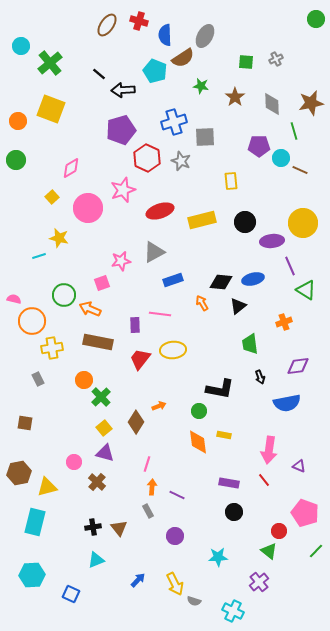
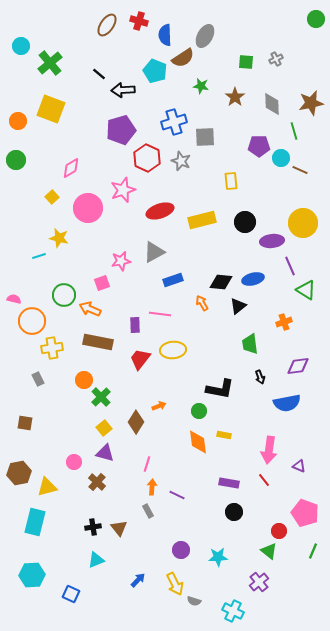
purple circle at (175, 536): moved 6 px right, 14 px down
green line at (316, 551): moved 3 px left; rotated 21 degrees counterclockwise
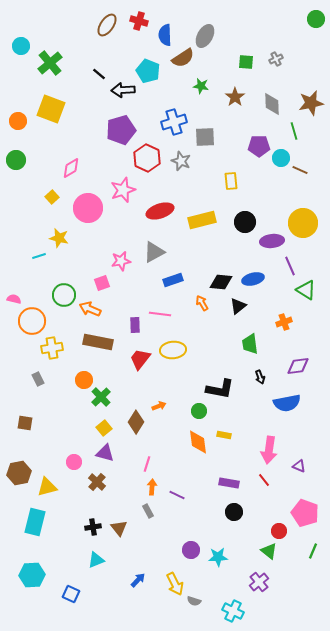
cyan pentagon at (155, 71): moved 7 px left
purple circle at (181, 550): moved 10 px right
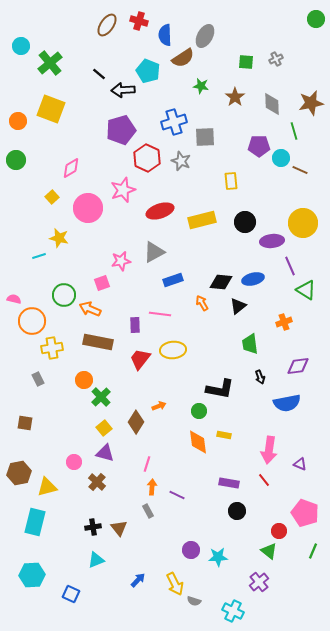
purple triangle at (299, 466): moved 1 px right, 2 px up
black circle at (234, 512): moved 3 px right, 1 px up
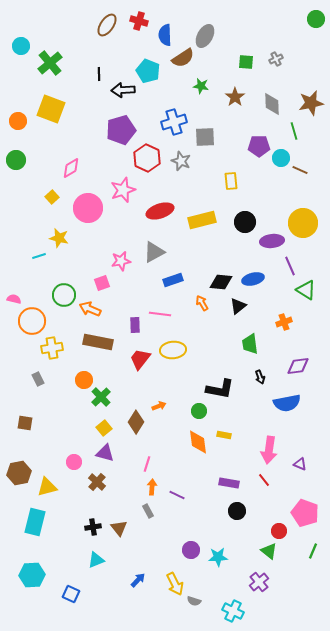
black line at (99, 74): rotated 48 degrees clockwise
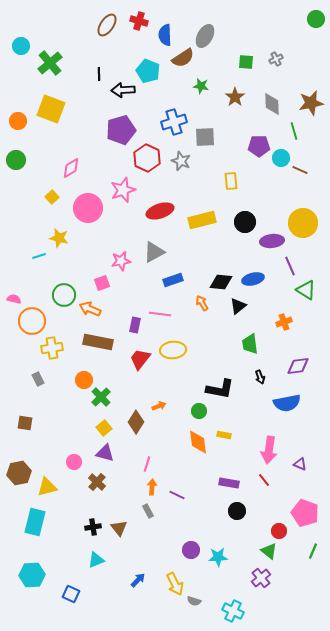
purple rectangle at (135, 325): rotated 14 degrees clockwise
purple cross at (259, 582): moved 2 px right, 4 px up
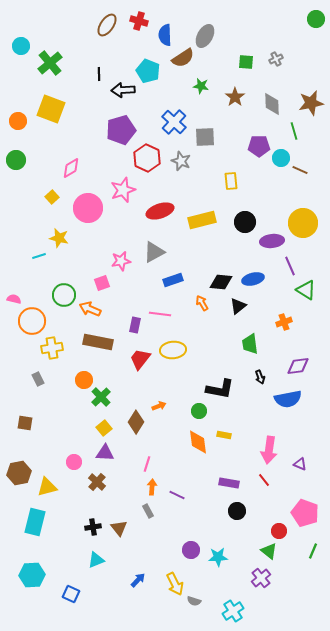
blue cross at (174, 122): rotated 30 degrees counterclockwise
blue semicircle at (287, 403): moved 1 px right, 4 px up
purple triangle at (105, 453): rotated 12 degrees counterclockwise
cyan cross at (233, 611): rotated 30 degrees clockwise
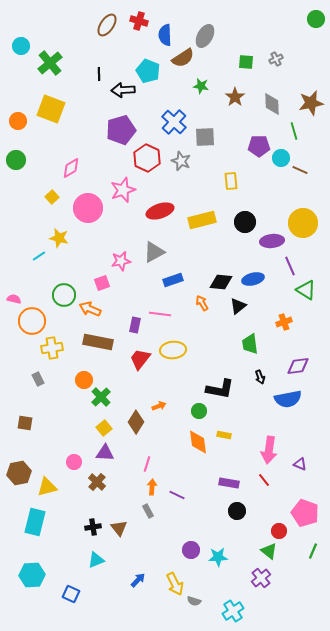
cyan line at (39, 256): rotated 16 degrees counterclockwise
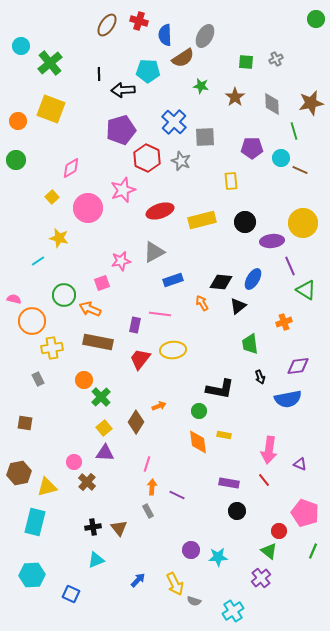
cyan pentagon at (148, 71): rotated 20 degrees counterclockwise
purple pentagon at (259, 146): moved 7 px left, 2 px down
cyan line at (39, 256): moved 1 px left, 5 px down
blue ellipse at (253, 279): rotated 45 degrees counterclockwise
brown cross at (97, 482): moved 10 px left
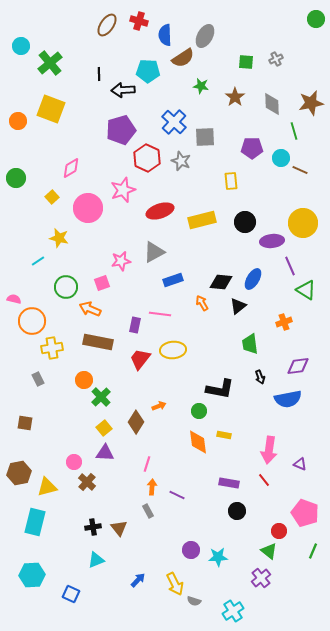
green circle at (16, 160): moved 18 px down
green circle at (64, 295): moved 2 px right, 8 px up
